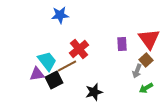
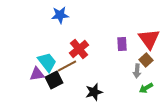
cyan trapezoid: moved 1 px down
gray arrow: rotated 16 degrees counterclockwise
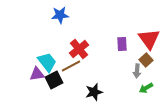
brown line: moved 4 px right
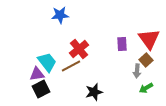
black square: moved 13 px left, 9 px down
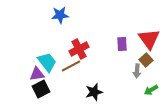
red cross: rotated 12 degrees clockwise
green arrow: moved 5 px right, 2 px down
